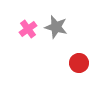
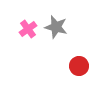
red circle: moved 3 px down
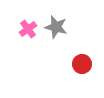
red circle: moved 3 px right, 2 px up
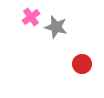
pink cross: moved 3 px right, 12 px up
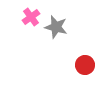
red circle: moved 3 px right, 1 px down
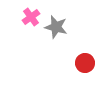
red circle: moved 2 px up
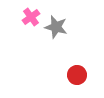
red circle: moved 8 px left, 12 px down
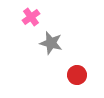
gray star: moved 5 px left, 16 px down
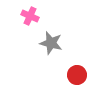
pink cross: moved 1 px left, 1 px up; rotated 30 degrees counterclockwise
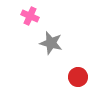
red circle: moved 1 px right, 2 px down
